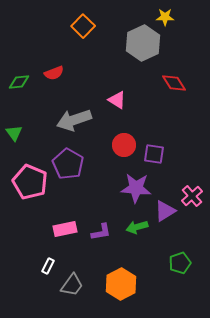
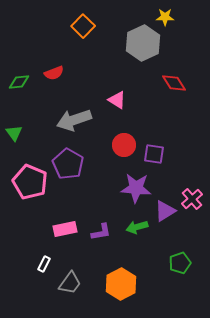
pink cross: moved 3 px down
white rectangle: moved 4 px left, 2 px up
gray trapezoid: moved 2 px left, 2 px up
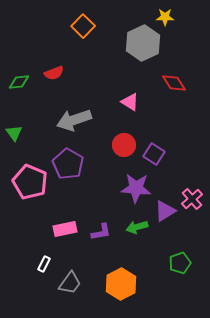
pink triangle: moved 13 px right, 2 px down
purple square: rotated 25 degrees clockwise
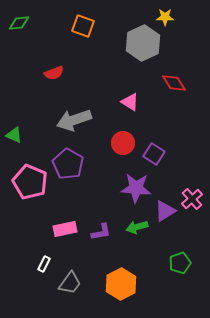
orange square: rotated 25 degrees counterclockwise
green diamond: moved 59 px up
green triangle: moved 2 px down; rotated 30 degrees counterclockwise
red circle: moved 1 px left, 2 px up
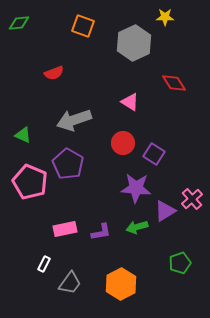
gray hexagon: moved 9 px left
green triangle: moved 9 px right
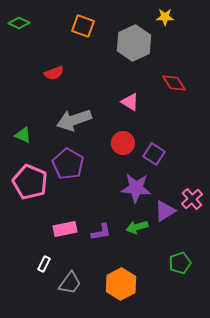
green diamond: rotated 30 degrees clockwise
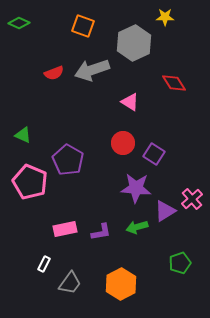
gray arrow: moved 18 px right, 50 px up
purple pentagon: moved 4 px up
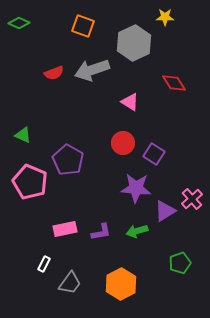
green arrow: moved 4 px down
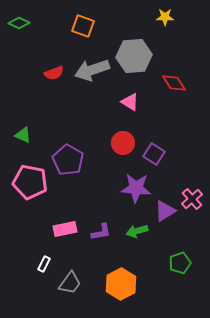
gray hexagon: moved 13 px down; rotated 20 degrees clockwise
pink pentagon: rotated 12 degrees counterclockwise
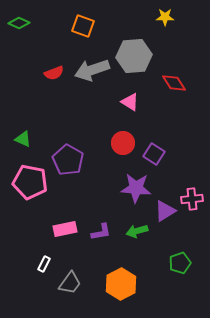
green triangle: moved 4 px down
pink cross: rotated 35 degrees clockwise
